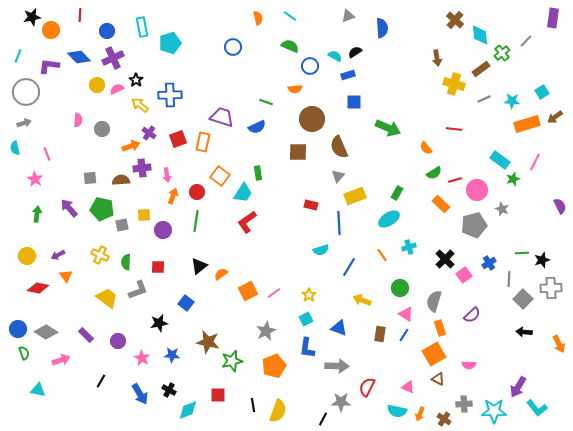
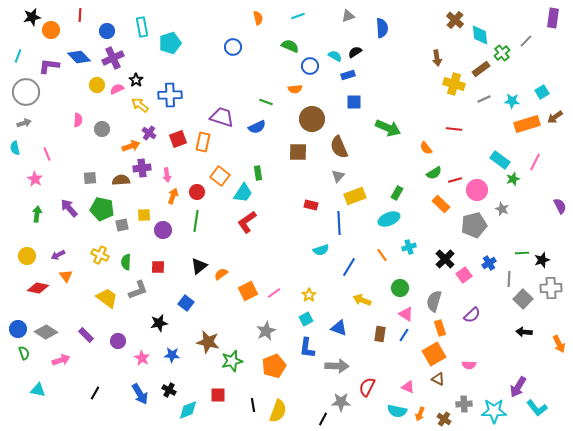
cyan line at (290, 16): moved 8 px right; rotated 56 degrees counterclockwise
cyan ellipse at (389, 219): rotated 10 degrees clockwise
black line at (101, 381): moved 6 px left, 12 px down
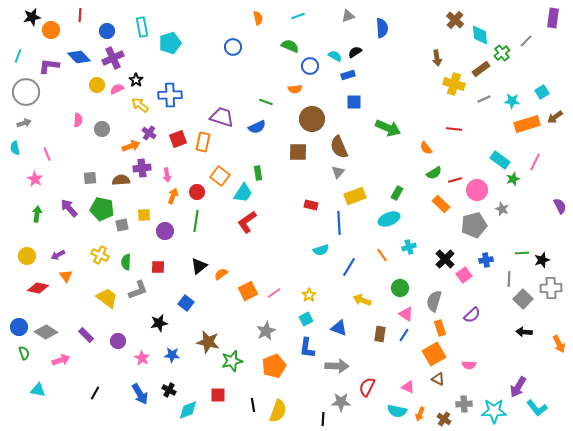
gray triangle at (338, 176): moved 4 px up
purple circle at (163, 230): moved 2 px right, 1 px down
blue cross at (489, 263): moved 3 px left, 3 px up; rotated 24 degrees clockwise
blue circle at (18, 329): moved 1 px right, 2 px up
black line at (323, 419): rotated 24 degrees counterclockwise
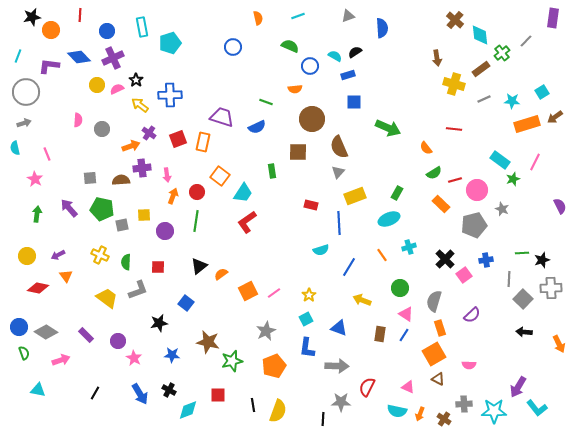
green rectangle at (258, 173): moved 14 px right, 2 px up
pink star at (142, 358): moved 8 px left
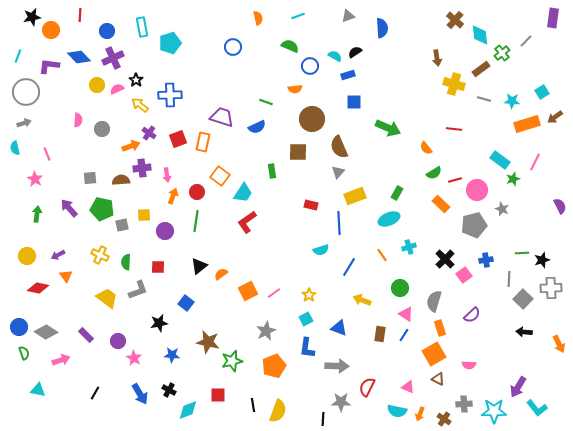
gray line at (484, 99): rotated 40 degrees clockwise
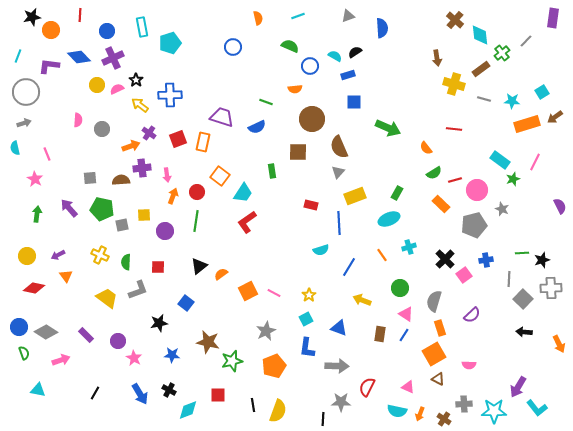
red diamond at (38, 288): moved 4 px left
pink line at (274, 293): rotated 64 degrees clockwise
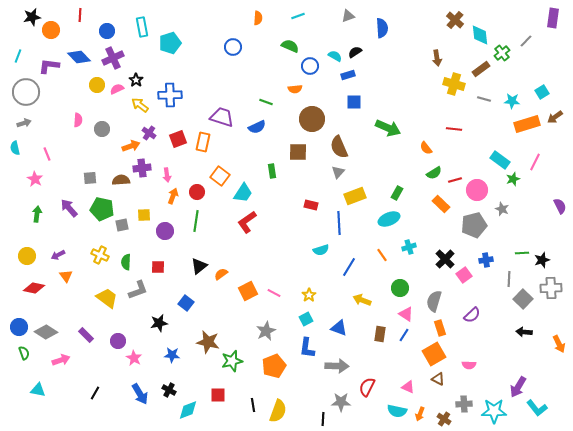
orange semicircle at (258, 18): rotated 16 degrees clockwise
